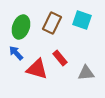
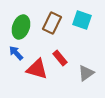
gray triangle: rotated 30 degrees counterclockwise
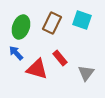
gray triangle: rotated 18 degrees counterclockwise
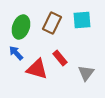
cyan square: rotated 24 degrees counterclockwise
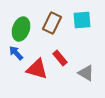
green ellipse: moved 2 px down
gray triangle: rotated 36 degrees counterclockwise
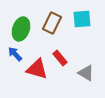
cyan square: moved 1 px up
blue arrow: moved 1 px left, 1 px down
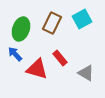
cyan square: rotated 24 degrees counterclockwise
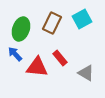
red triangle: moved 2 px up; rotated 10 degrees counterclockwise
